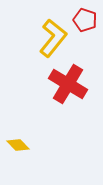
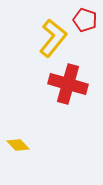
red cross: rotated 15 degrees counterclockwise
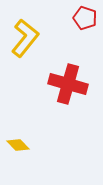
red pentagon: moved 2 px up
yellow L-shape: moved 28 px left
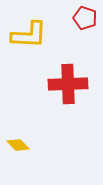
yellow L-shape: moved 4 px right, 3 px up; rotated 54 degrees clockwise
red cross: rotated 18 degrees counterclockwise
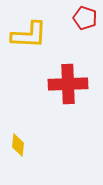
yellow diamond: rotated 50 degrees clockwise
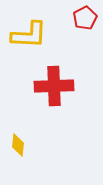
red pentagon: rotated 25 degrees clockwise
red cross: moved 14 px left, 2 px down
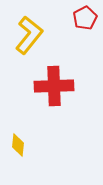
yellow L-shape: rotated 54 degrees counterclockwise
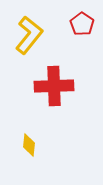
red pentagon: moved 3 px left, 6 px down; rotated 10 degrees counterclockwise
yellow diamond: moved 11 px right
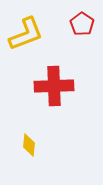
yellow L-shape: moved 3 px left, 1 px up; rotated 30 degrees clockwise
